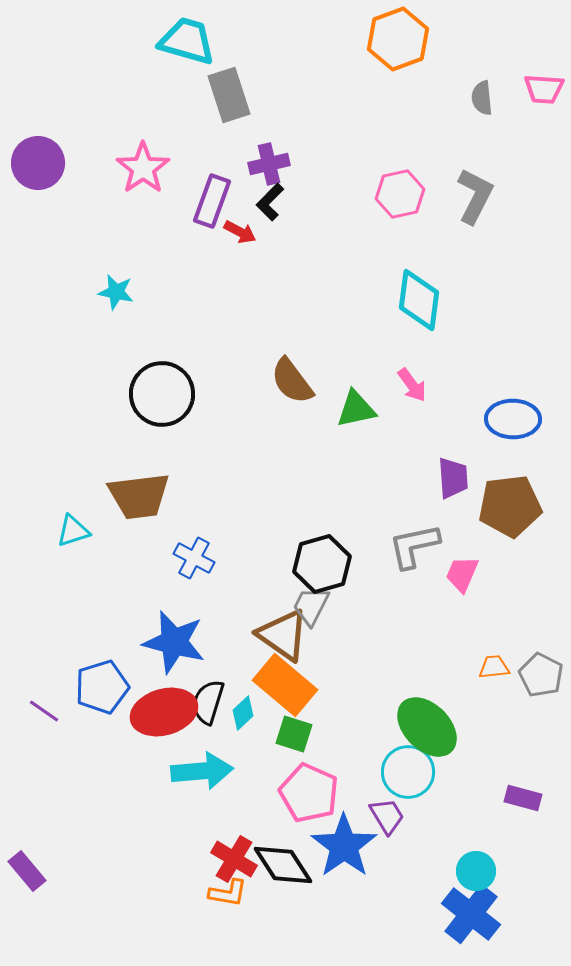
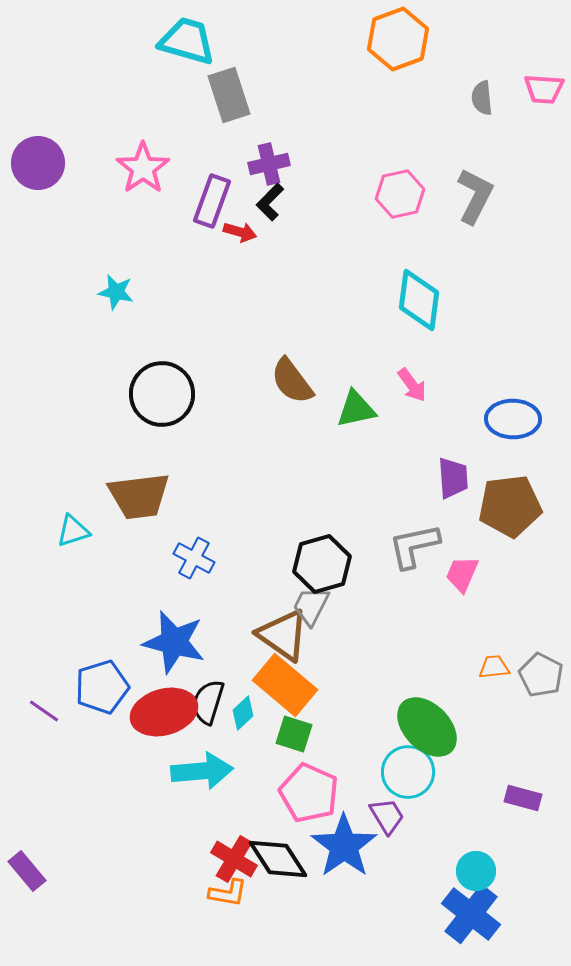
red arrow at (240, 232): rotated 12 degrees counterclockwise
black diamond at (283, 865): moved 5 px left, 6 px up
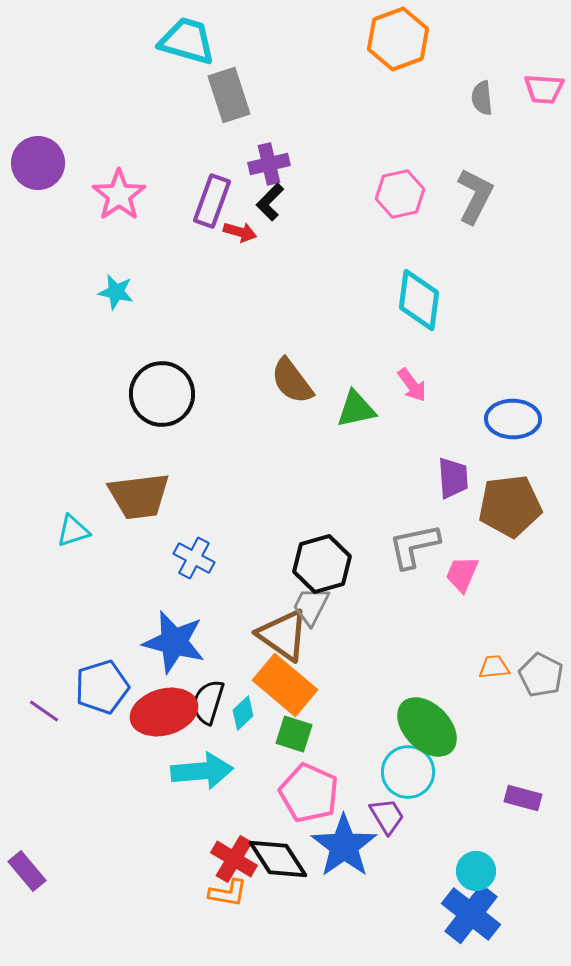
pink star at (143, 168): moved 24 px left, 27 px down
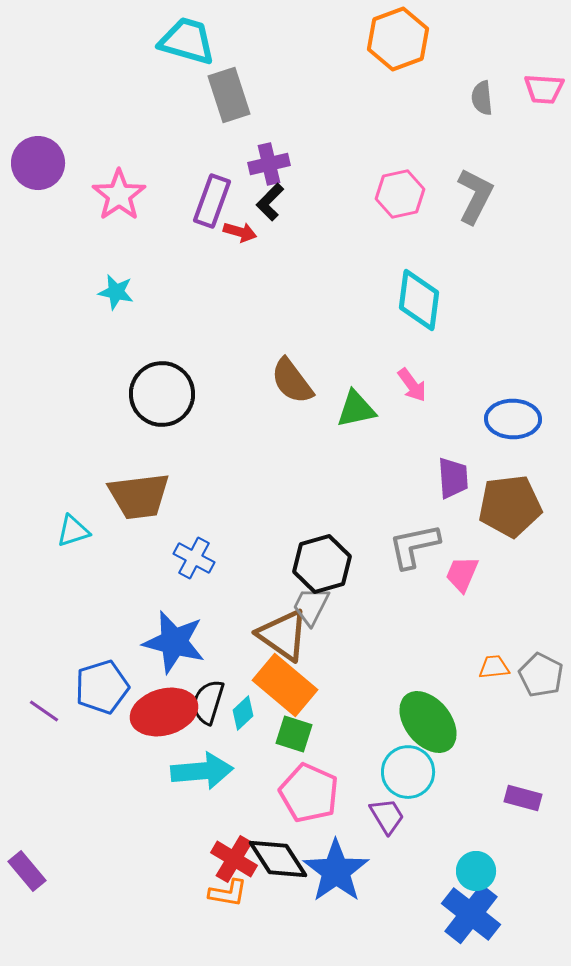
green ellipse at (427, 727): moved 1 px right, 5 px up; rotated 6 degrees clockwise
blue star at (344, 846): moved 8 px left, 25 px down
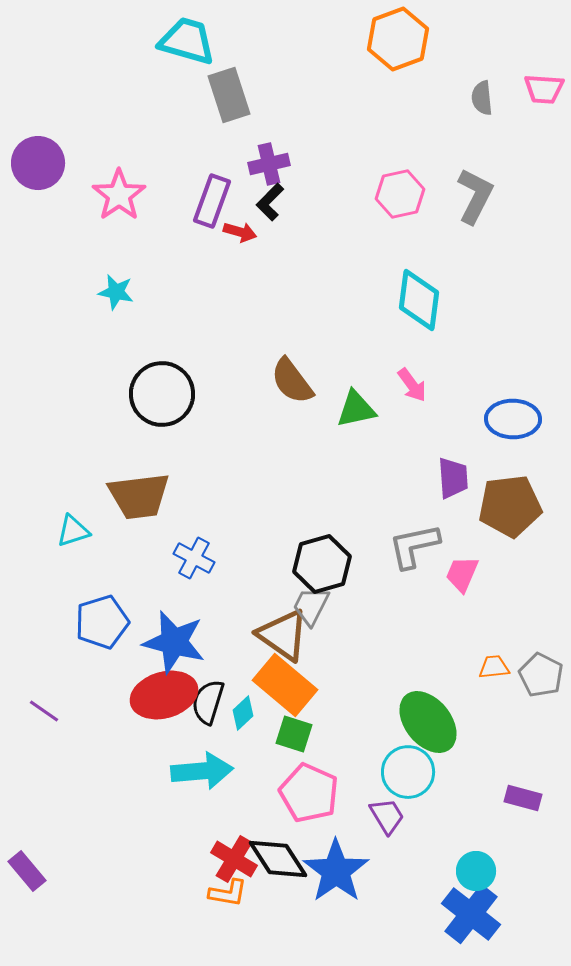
blue pentagon at (102, 687): moved 65 px up
red ellipse at (164, 712): moved 17 px up
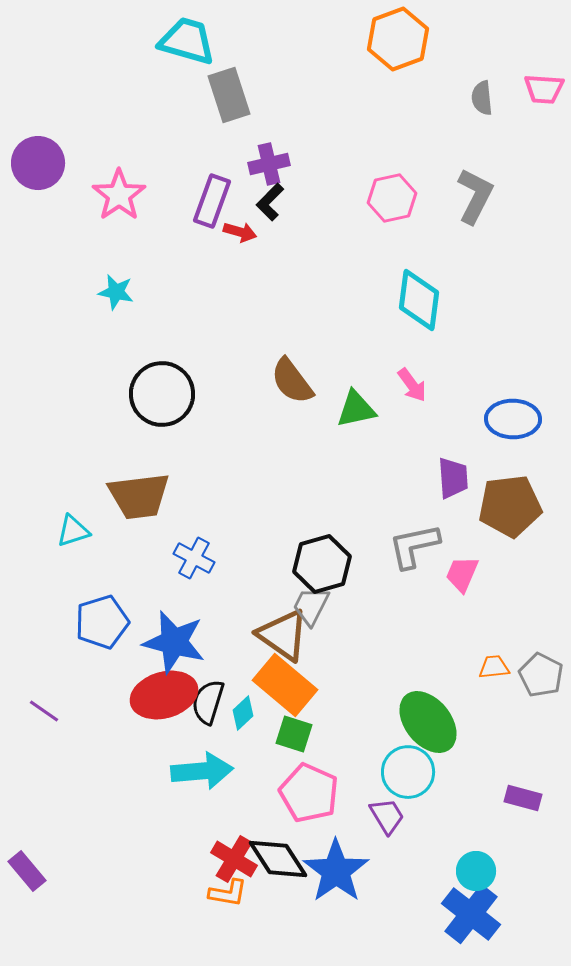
pink hexagon at (400, 194): moved 8 px left, 4 px down
